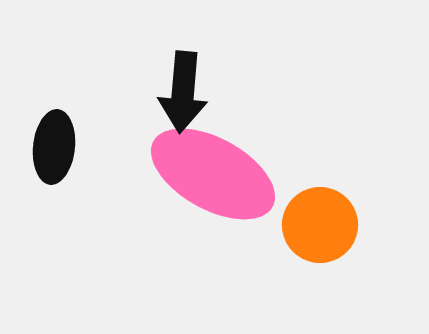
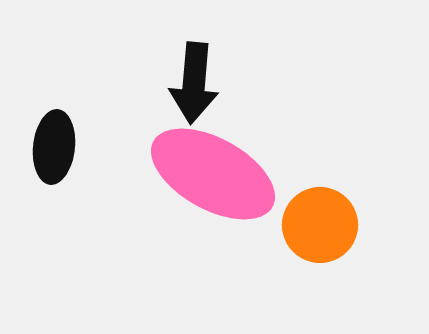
black arrow: moved 11 px right, 9 px up
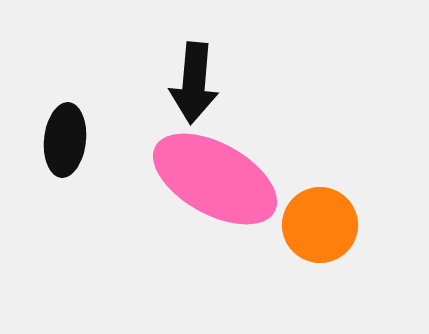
black ellipse: moved 11 px right, 7 px up
pink ellipse: moved 2 px right, 5 px down
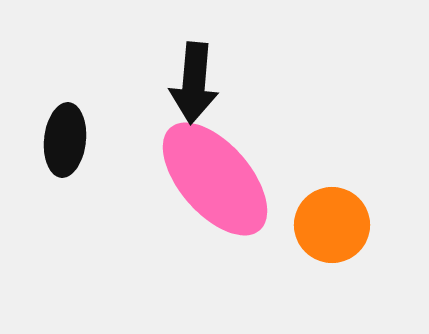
pink ellipse: rotated 20 degrees clockwise
orange circle: moved 12 px right
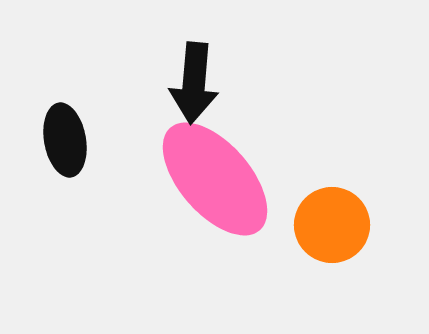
black ellipse: rotated 16 degrees counterclockwise
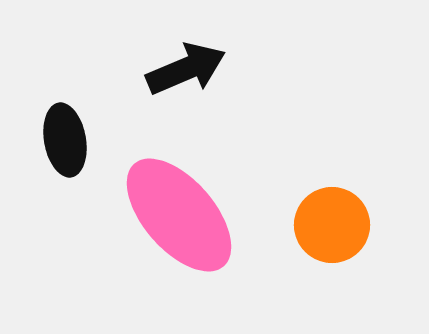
black arrow: moved 8 px left, 14 px up; rotated 118 degrees counterclockwise
pink ellipse: moved 36 px left, 36 px down
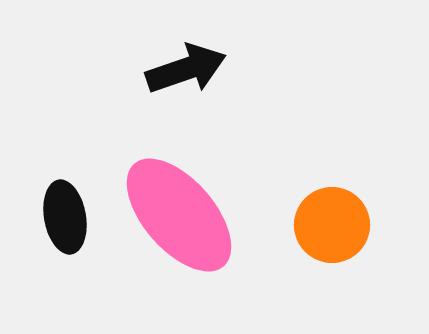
black arrow: rotated 4 degrees clockwise
black ellipse: moved 77 px down
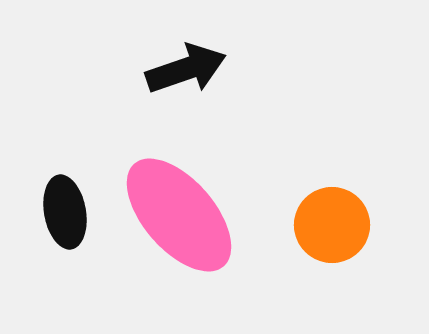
black ellipse: moved 5 px up
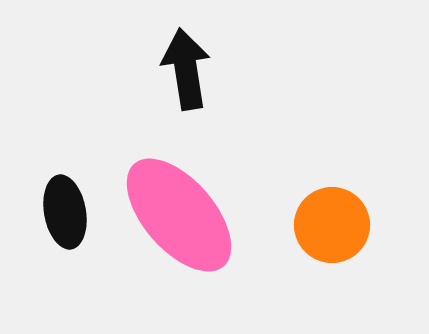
black arrow: rotated 80 degrees counterclockwise
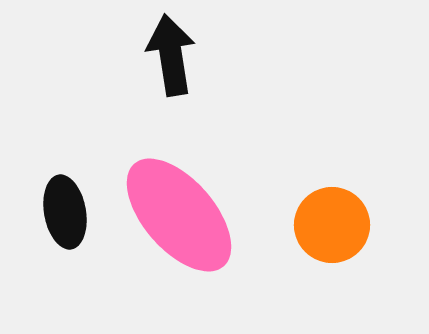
black arrow: moved 15 px left, 14 px up
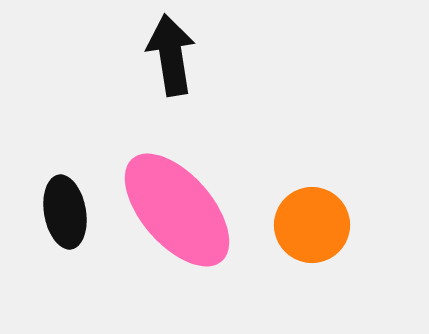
pink ellipse: moved 2 px left, 5 px up
orange circle: moved 20 px left
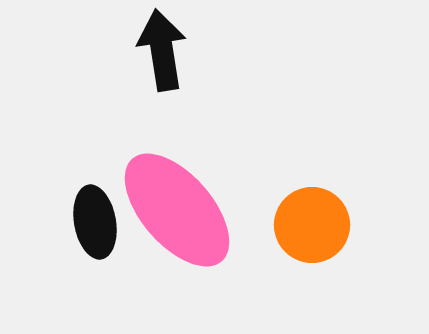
black arrow: moved 9 px left, 5 px up
black ellipse: moved 30 px right, 10 px down
